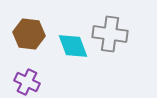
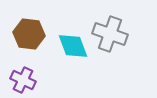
gray cross: rotated 12 degrees clockwise
purple cross: moved 4 px left, 2 px up
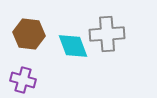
gray cross: moved 3 px left; rotated 24 degrees counterclockwise
purple cross: rotated 10 degrees counterclockwise
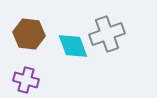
gray cross: rotated 16 degrees counterclockwise
purple cross: moved 3 px right
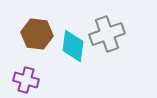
brown hexagon: moved 8 px right
cyan diamond: rotated 28 degrees clockwise
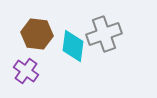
gray cross: moved 3 px left
purple cross: moved 9 px up; rotated 20 degrees clockwise
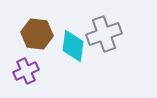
purple cross: rotated 30 degrees clockwise
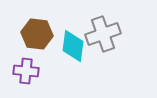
gray cross: moved 1 px left
purple cross: rotated 30 degrees clockwise
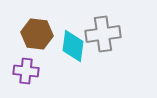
gray cross: rotated 12 degrees clockwise
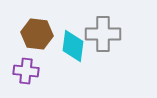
gray cross: rotated 8 degrees clockwise
